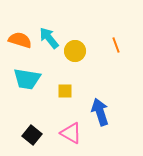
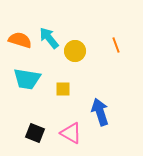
yellow square: moved 2 px left, 2 px up
black square: moved 3 px right, 2 px up; rotated 18 degrees counterclockwise
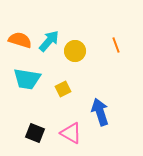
cyan arrow: moved 3 px down; rotated 80 degrees clockwise
yellow square: rotated 28 degrees counterclockwise
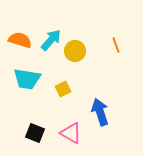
cyan arrow: moved 2 px right, 1 px up
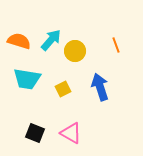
orange semicircle: moved 1 px left, 1 px down
blue arrow: moved 25 px up
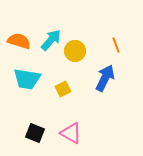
blue arrow: moved 5 px right, 9 px up; rotated 44 degrees clockwise
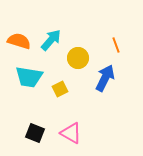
yellow circle: moved 3 px right, 7 px down
cyan trapezoid: moved 2 px right, 2 px up
yellow square: moved 3 px left
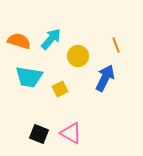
cyan arrow: moved 1 px up
yellow circle: moved 2 px up
black square: moved 4 px right, 1 px down
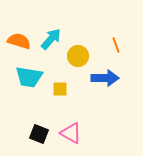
blue arrow: rotated 64 degrees clockwise
yellow square: rotated 28 degrees clockwise
